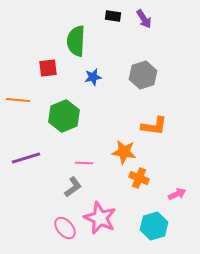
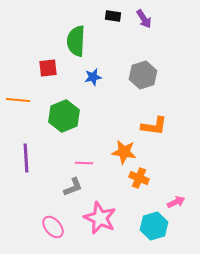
purple line: rotated 76 degrees counterclockwise
gray L-shape: rotated 15 degrees clockwise
pink arrow: moved 1 px left, 8 px down
pink ellipse: moved 12 px left, 1 px up
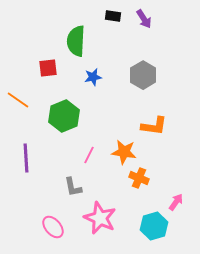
gray hexagon: rotated 12 degrees counterclockwise
orange line: rotated 30 degrees clockwise
pink line: moved 5 px right, 8 px up; rotated 66 degrees counterclockwise
gray L-shape: rotated 100 degrees clockwise
pink arrow: rotated 30 degrees counterclockwise
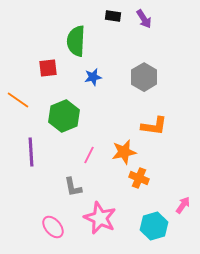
gray hexagon: moved 1 px right, 2 px down
orange star: rotated 20 degrees counterclockwise
purple line: moved 5 px right, 6 px up
pink arrow: moved 7 px right, 3 px down
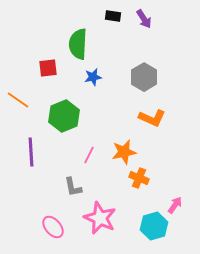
green semicircle: moved 2 px right, 3 px down
orange L-shape: moved 2 px left, 8 px up; rotated 16 degrees clockwise
pink arrow: moved 8 px left
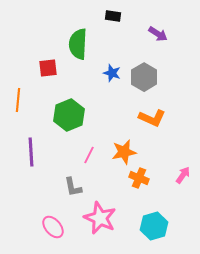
purple arrow: moved 14 px right, 15 px down; rotated 24 degrees counterclockwise
blue star: moved 19 px right, 4 px up; rotated 30 degrees clockwise
orange line: rotated 60 degrees clockwise
green hexagon: moved 5 px right, 1 px up
pink arrow: moved 8 px right, 30 px up
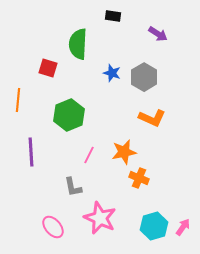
red square: rotated 24 degrees clockwise
pink arrow: moved 52 px down
